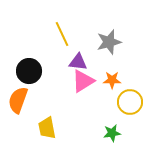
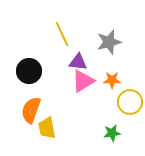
orange semicircle: moved 13 px right, 10 px down
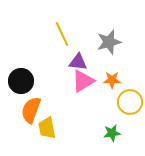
black circle: moved 8 px left, 10 px down
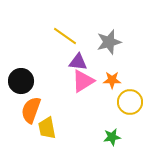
yellow line: moved 3 px right, 2 px down; rotated 30 degrees counterclockwise
green star: moved 4 px down
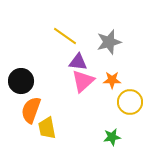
pink triangle: rotated 10 degrees counterclockwise
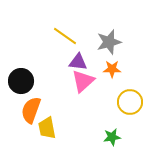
orange star: moved 11 px up
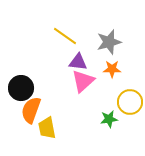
black circle: moved 7 px down
green star: moved 3 px left, 18 px up
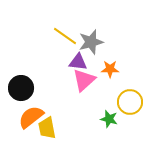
gray star: moved 18 px left
orange star: moved 2 px left
pink triangle: moved 1 px right, 1 px up
orange semicircle: moved 7 px down; rotated 32 degrees clockwise
green star: rotated 24 degrees clockwise
